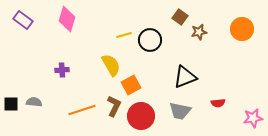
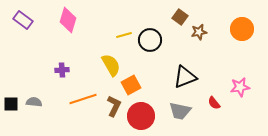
pink diamond: moved 1 px right, 1 px down
red semicircle: moved 4 px left; rotated 56 degrees clockwise
orange line: moved 1 px right, 11 px up
pink star: moved 13 px left, 31 px up
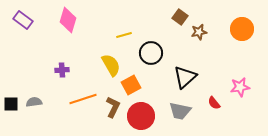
black circle: moved 1 px right, 13 px down
black triangle: rotated 20 degrees counterclockwise
gray semicircle: rotated 14 degrees counterclockwise
brown L-shape: moved 1 px left, 1 px down
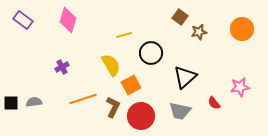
purple cross: moved 3 px up; rotated 24 degrees counterclockwise
black square: moved 1 px up
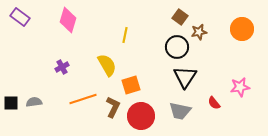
purple rectangle: moved 3 px left, 3 px up
yellow line: moved 1 px right; rotated 63 degrees counterclockwise
black circle: moved 26 px right, 6 px up
yellow semicircle: moved 4 px left
black triangle: rotated 15 degrees counterclockwise
orange square: rotated 12 degrees clockwise
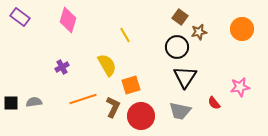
yellow line: rotated 42 degrees counterclockwise
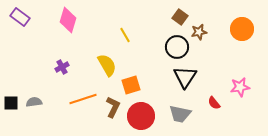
gray trapezoid: moved 3 px down
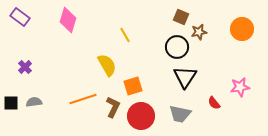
brown square: moved 1 px right; rotated 14 degrees counterclockwise
purple cross: moved 37 px left; rotated 16 degrees counterclockwise
orange square: moved 2 px right, 1 px down
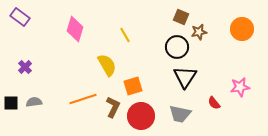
pink diamond: moved 7 px right, 9 px down
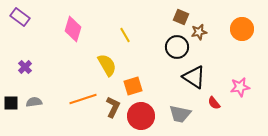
pink diamond: moved 2 px left
black triangle: moved 9 px right; rotated 30 degrees counterclockwise
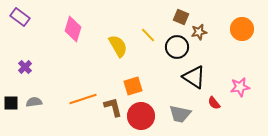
yellow line: moved 23 px right; rotated 14 degrees counterclockwise
yellow semicircle: moved 11 px right, 19 px up
brown L-shape: rotated 40 degrees counterclockwise
